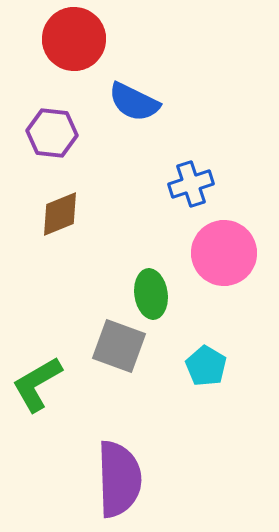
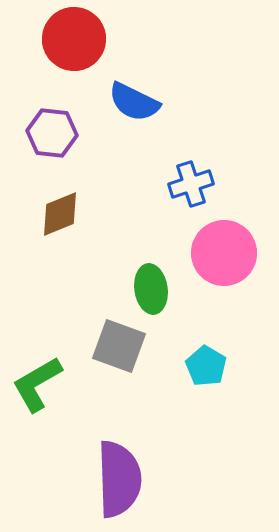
green ellipse: moved 5 px up
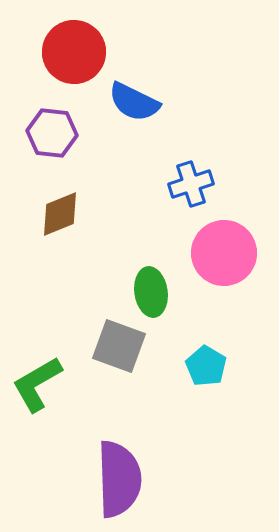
red circle: moved 13 px down
green ellipse: moved 3 px down
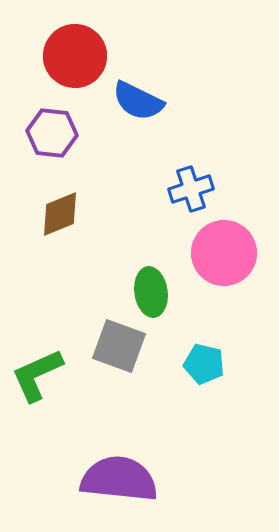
red circle: moved 1 px right, 4 px down
blue semicircle: moved 4 px right, 1 px up
blue cross: moved 5 px down
cyan pentagon: moved 2 px left, 2 px up; rotated 18 degrees counterclockwise
green L-shape: moved 9 px up; rotated 6 degrees clockwise
purple semicircle: rotated 82 degrees counterclockwise
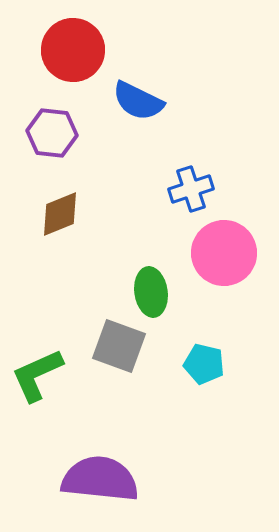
red circle: moved 2 px left, 6 px up
purple semicircle: moved 19 px left
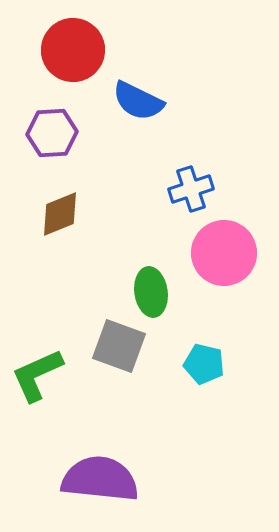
purple hexagon: rotated 9 degrees counterclockwise
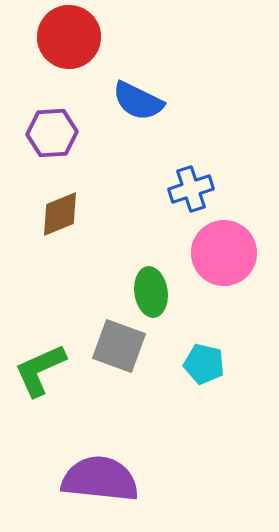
red circle: moved 4 px left, 13 px up
green L-shape: moved 3 px right, 5 px up
